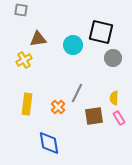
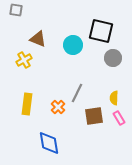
gray square: moved 5 px left
black square: moved 1 px up
brown triangle: rotated 30 degrees clockwise
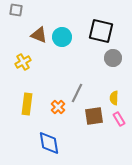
brown triangle: moved 1 px right, 4 px up
cyan circle: moved 11 px left, 8 px up
yellow cross: moved 1 px left, 2 px down
pink rectangle: moved 1 px down
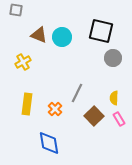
orange cross: moved 3 px left, 2 px down
brown square: rotated 36 degrees counterclockwise
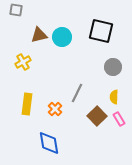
brown triangle: rotated 36 degrees counterclockwise
gray circle: moved 9 px down
yellow semicircle: moved 1 px up
brown square: moved 3 px right
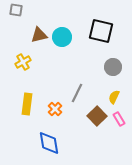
yellow semicircle: rotated 24 degrees clockwise
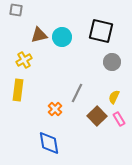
yellow cross: moved 1 px right, 2 px up
gray circle: moved 1 px left, 5 px up
yellow rectangle: moved 9 px left, 14 px up
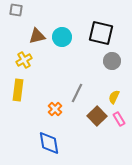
black square: moved 2 px down
brown triangle: moved 2 px left, 1 px down
gray circle: moved 1 px up
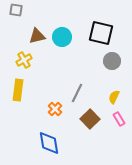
brown square: moved 7 px left, 3 px down
